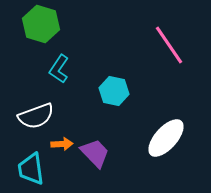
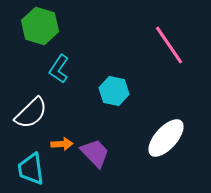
green hexagon: moved 1 px left, 2 px down
white semicircle: moved 5 px left, 3 px up; rotated 24 degrees counterclockwise
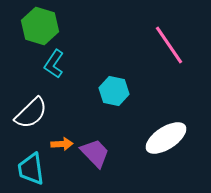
cyan L-shape: moved 5 px left, 5 px up
white ellipse: rotated 15 degrees clockwise
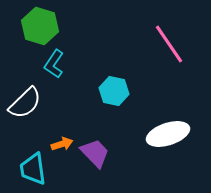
pink line: moved 1 px up
white semicircle: moved 6 px left, 10 px up
white ellipse: moved 2 px right, 4 px up; rotated 15 degrees clockwise
orange arrow: rotated 15 degrees counterclockwise
cyan trapezoid: moved 2 px right
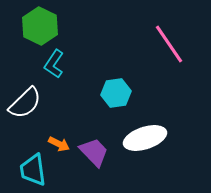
green hexagon: rotated 9 degrees clockwise
cyan hexagon: moved 2 px right, 2 px down; rotated 20 degrees counterclockwise
white ellipse: moved 23 px left, 4 px down
orange arrow: moved 3 px left; rotated 45 degrees clockwise
purple trapezoid: moved 1 px left, 1 px up
cyan trapezoid: moved 1 px down
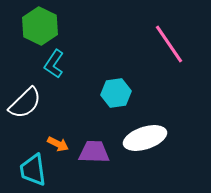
orange arrow: moved 1 px left
purple trapezoid: rotated 44 degrees counterclockwise
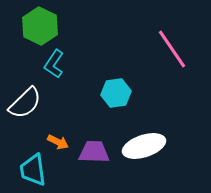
pink line: moved 3 px right, 5 px down
white ellipse: moved 1 px left, 8 px down
orange arrow: moved 2 px up
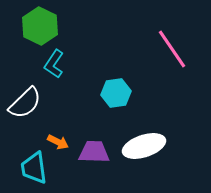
cyan trapezoid: moved 1 px right, 2 px up
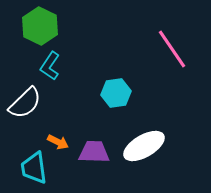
cyan L-shape: moved 4 px left, 2 px down
white ellipse: rotated 12 degrees counterclockwise
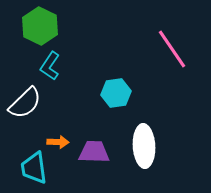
orange arrow: rotated 25 degrees counterclockwise
white ellipse: rotated 63 degrees counterclockwise
